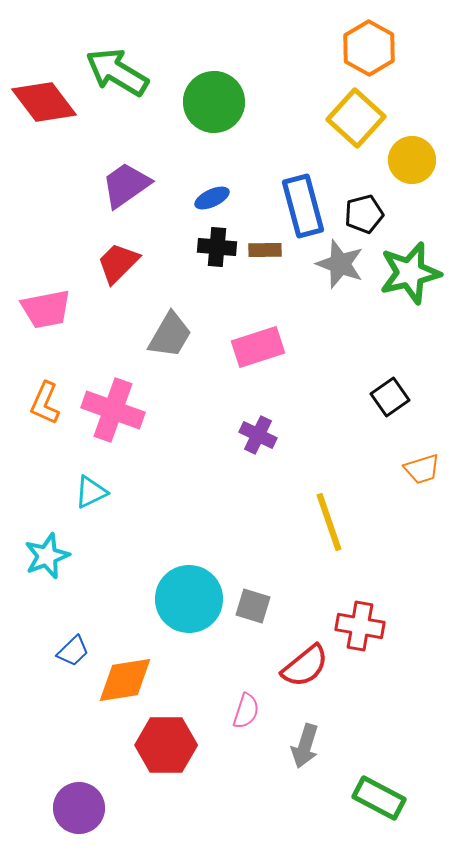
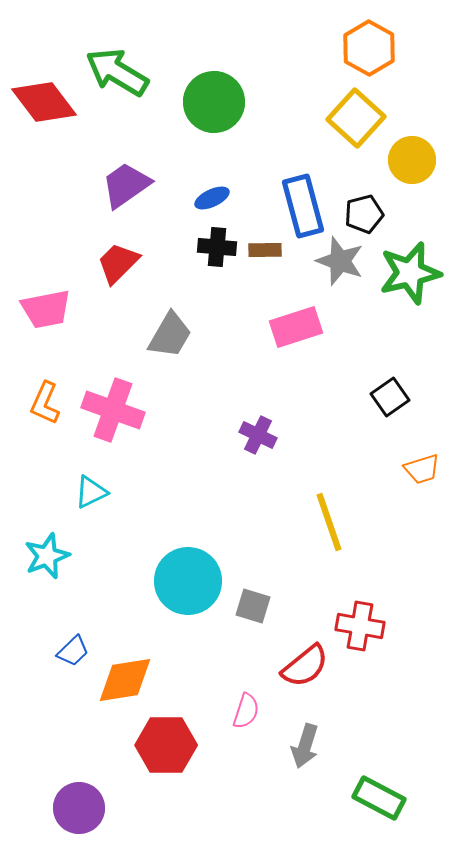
gray star: moved 3 px up
pink rectangle: moved 38 px right, 20 px up
cyan circle: moved 1 px left, 18 px up
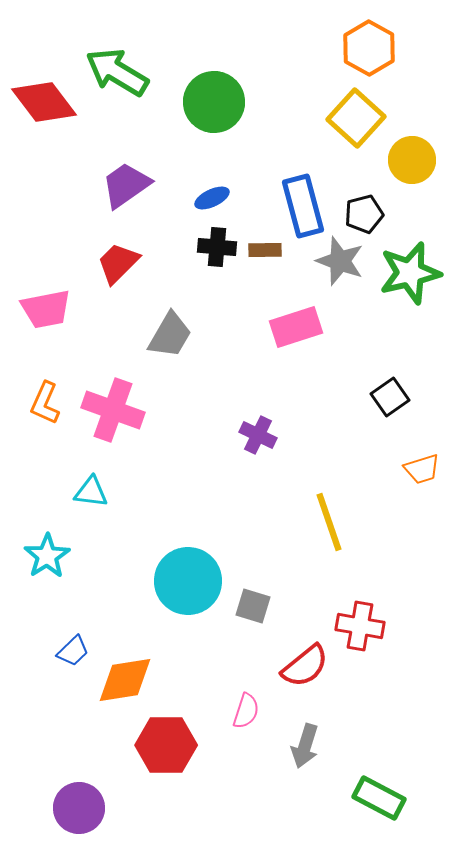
cyan triangle: rotated 33 degrees clockwise
cyan star: rotated 12 degrees counterclockwise
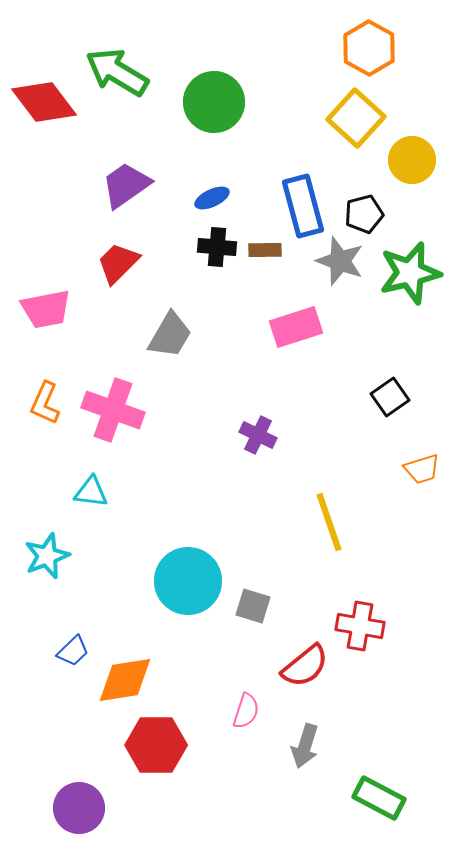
cyan star: rotated 12 degrees clockwise
red hexagon: moved 10 px left
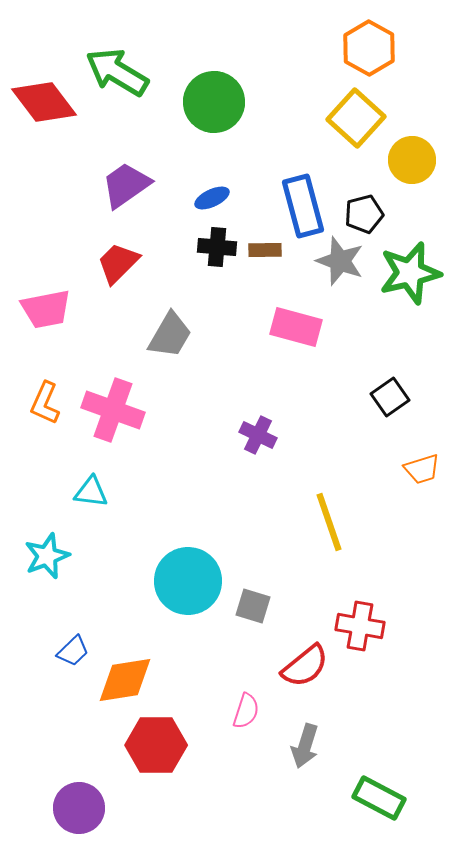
pink rectangle: rotated 33 degrees clockwise
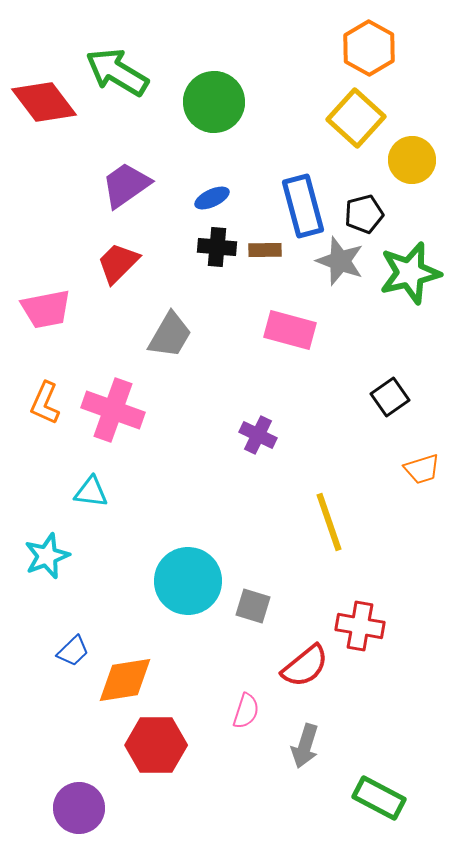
pink rectangle: moved 6 px left, 3 px down
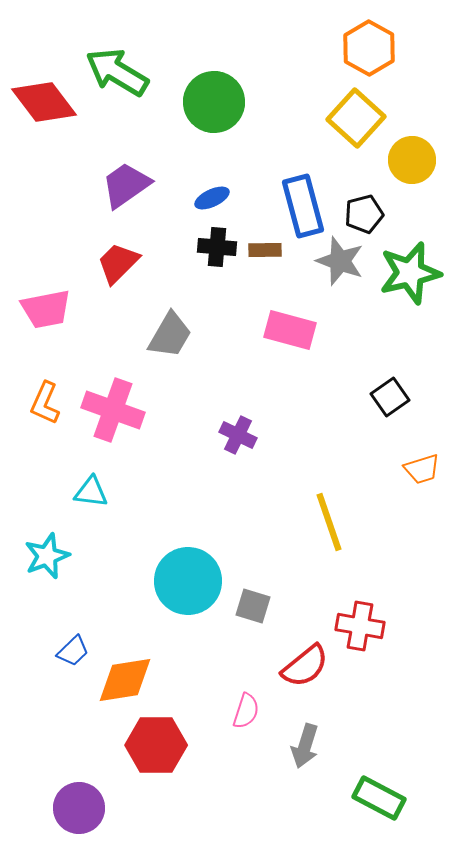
purple cross: moved 20 px left
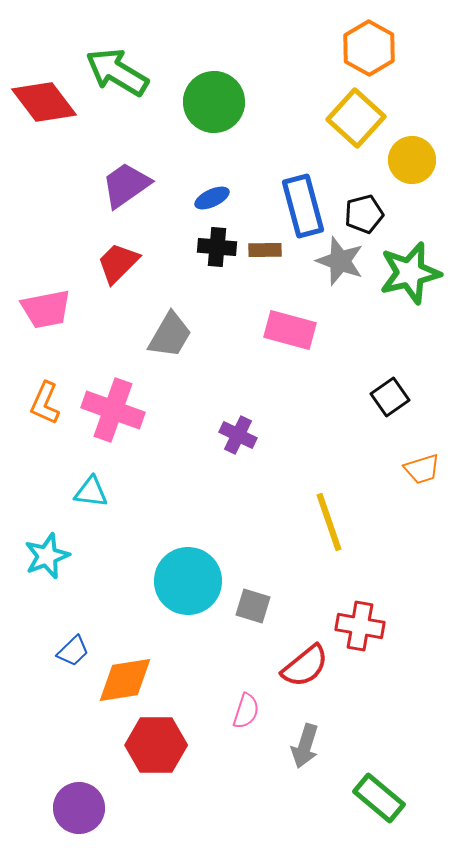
green rectangle: rotated 12 degrees clockwise
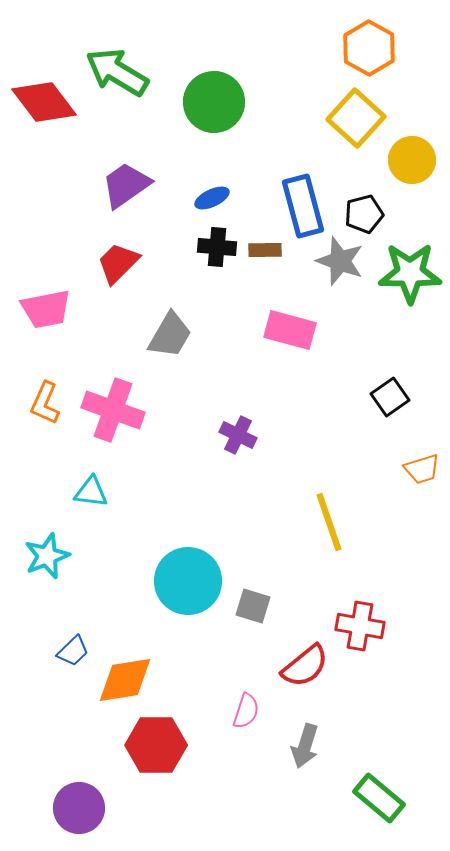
green star: rotated 14 degrees clockwise
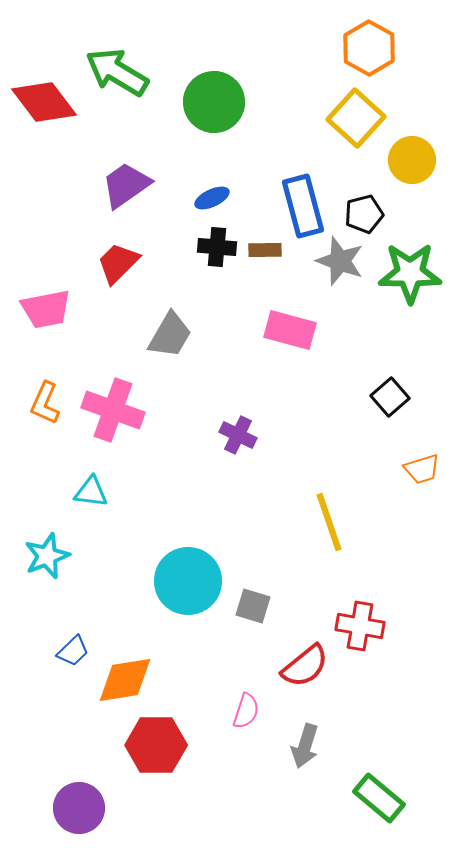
black square: rotated 6 degrees counterclockwise
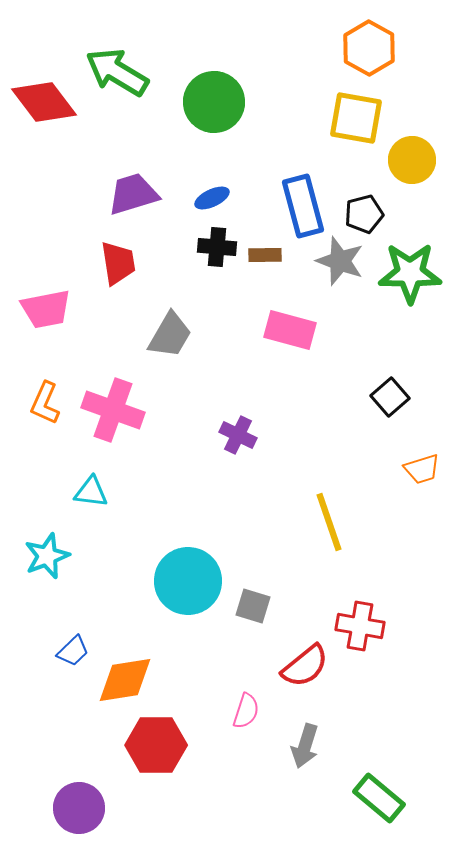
yellow square: rotated 32 degrees counterclockwise
purple trapezoid: moved 7 px right, 9 px down; rotated 18 degrees clockwise
brown rectangle: moved 5 px down
red trapezoid: rotated 126 degrees clockwise
